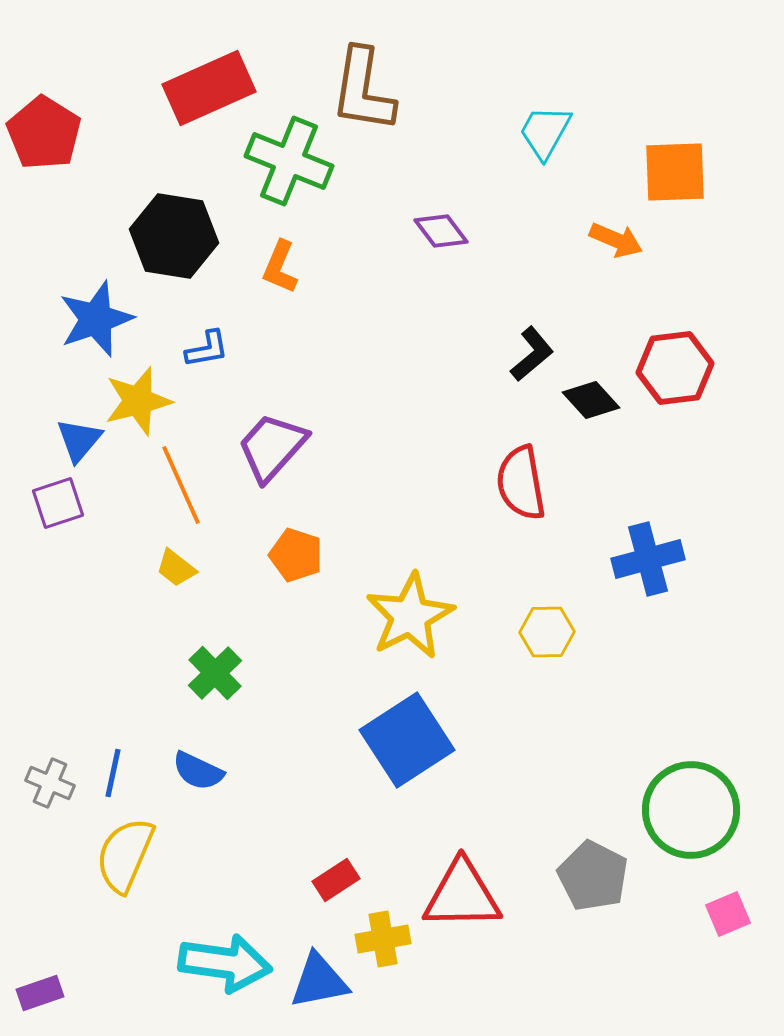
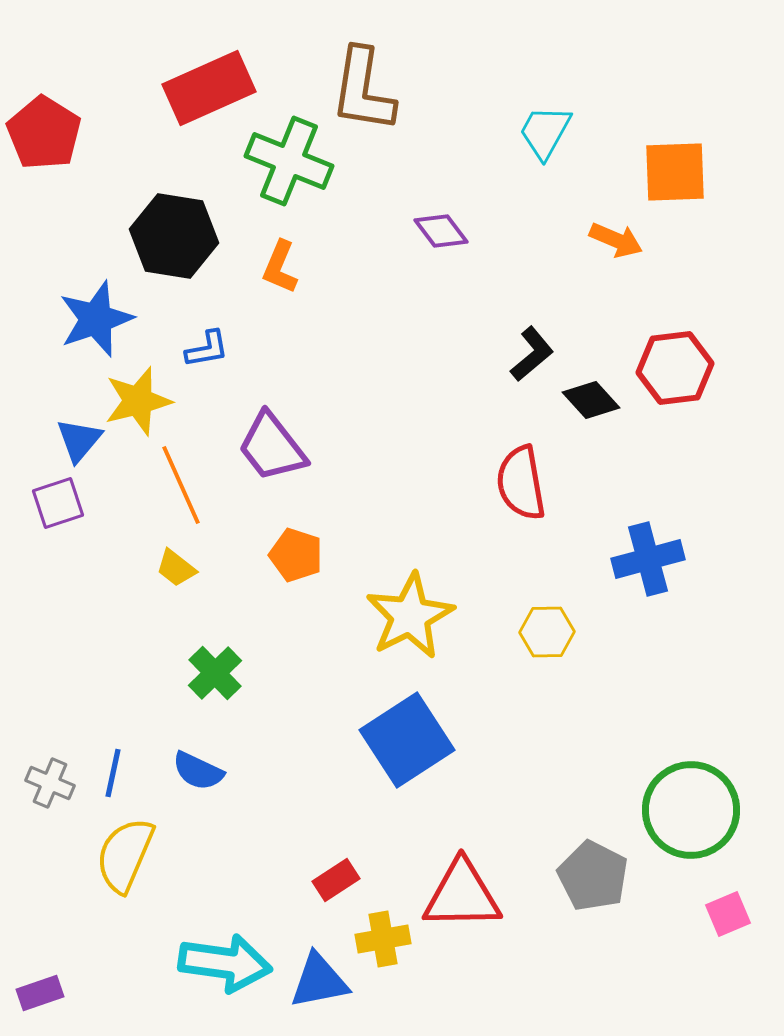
purple trapezoid at (272, 447): rotated 80 degrees counterclockwise
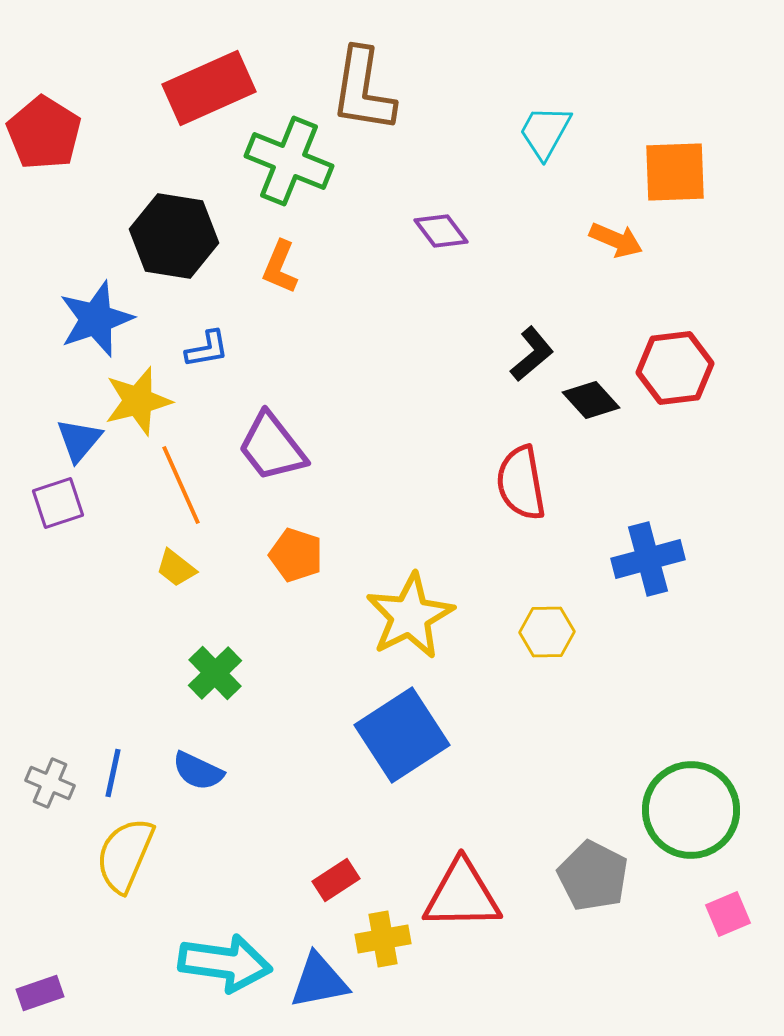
blue square at (407, 740): moved 5 px left, 5 px up
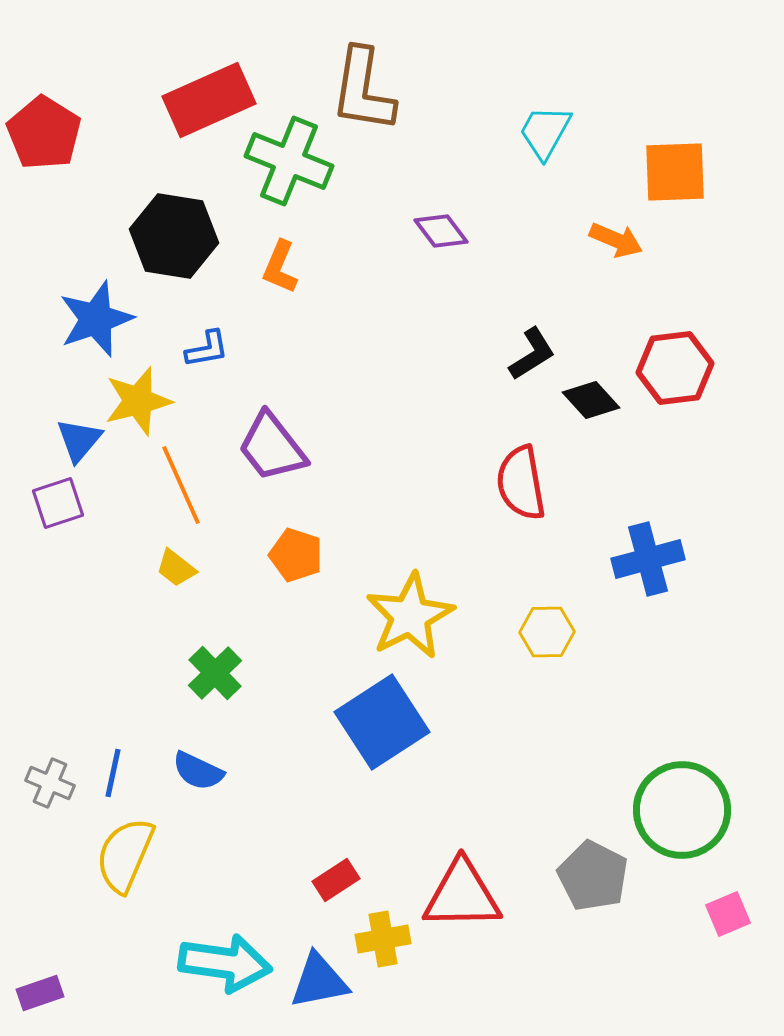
red rectangle at (209, 88): moved 12 px down
black L-shape at (532, 354): rotated 8 degrees clockwise
blue square at (402, 735): moved 20 px left, 13 px up
green circle at (691, 810): moved 9 px left
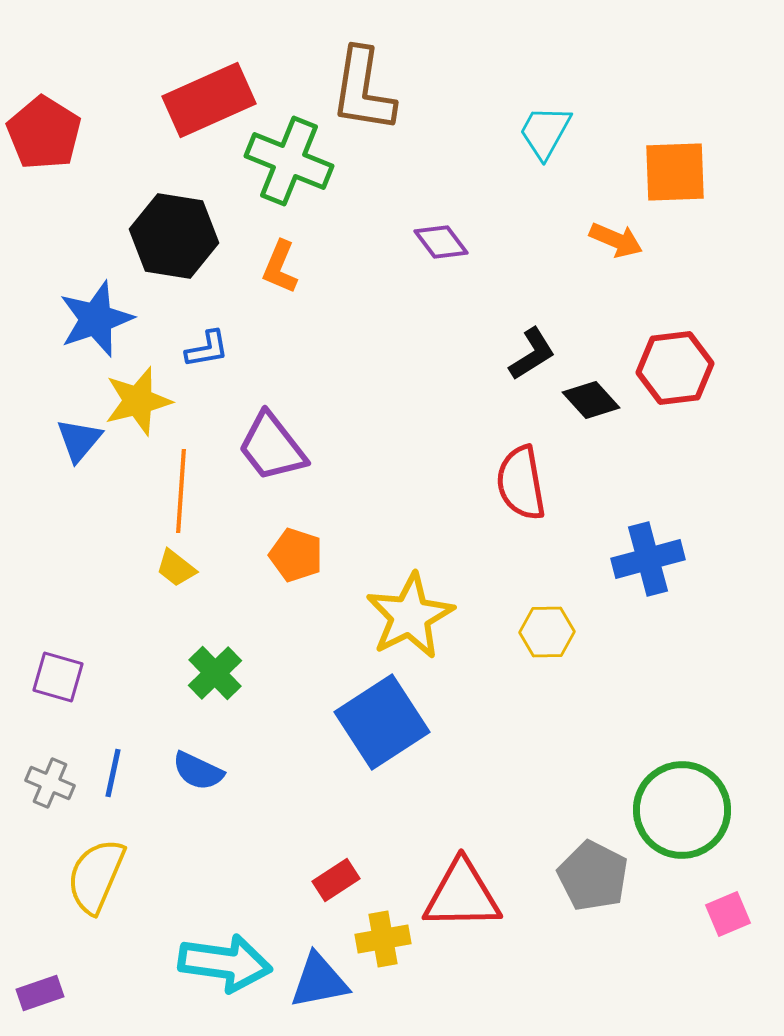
purple diamond at (441, 231): moved 11 px down
orange line at (181, 485): moved 6 px down; rotated 28 degrees clockwise
purple square at (58, 503): moved 174 px down; rotated 34 degrees clockwise
yellow semicircle at (125, 855): moved 29 px left, 21 px down
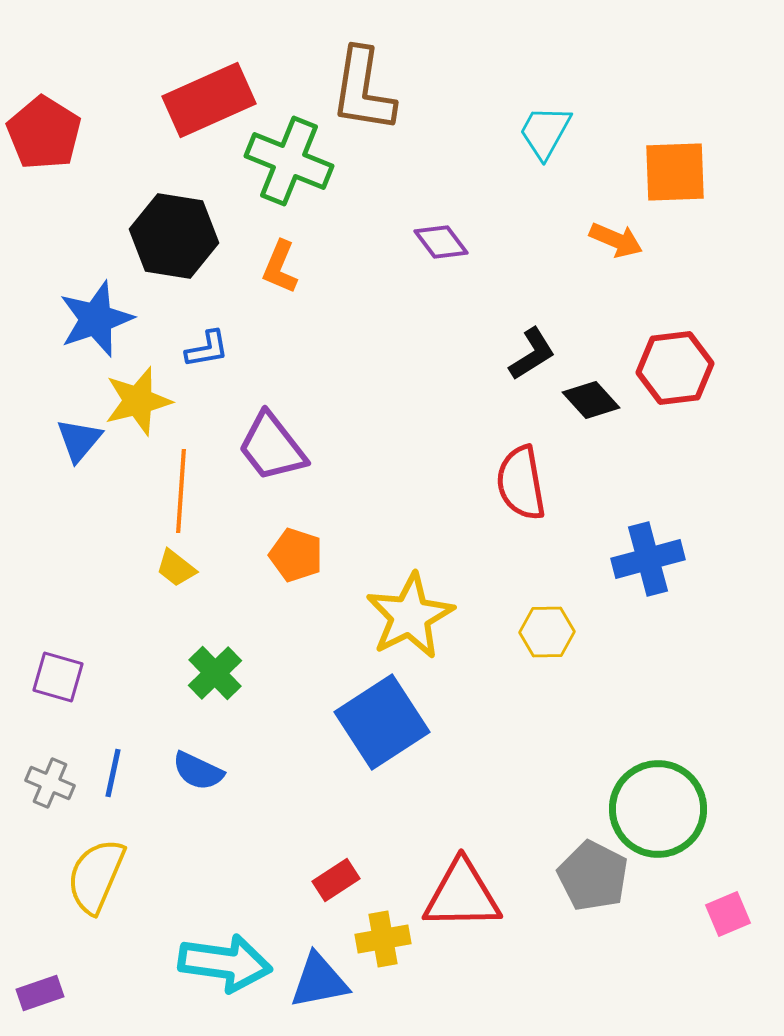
green circle at (682, 810): moved 24 px left, 1 px up
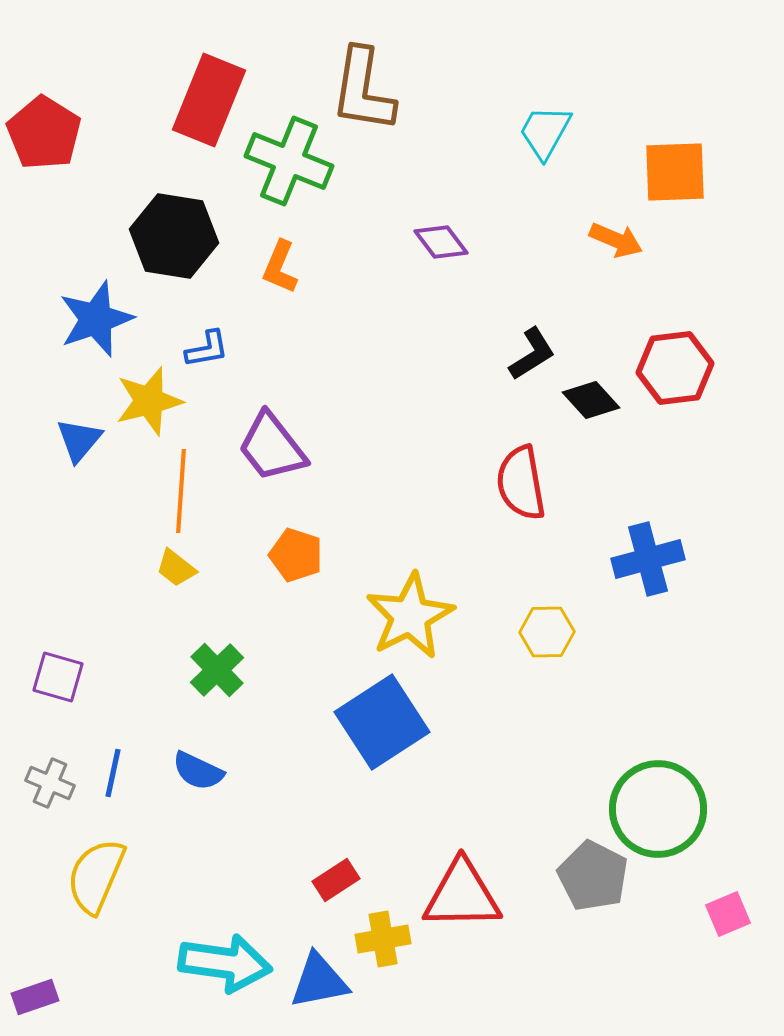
red rectangle at (209, 100): rotated 44 degrees counterclockwise
yellow star at (138, 401): moved 11 px right
green cross at (215, 673): moved 2 px right, 3 px up
purple rectangle at (40, 993): moved 5 px left, 4 px down
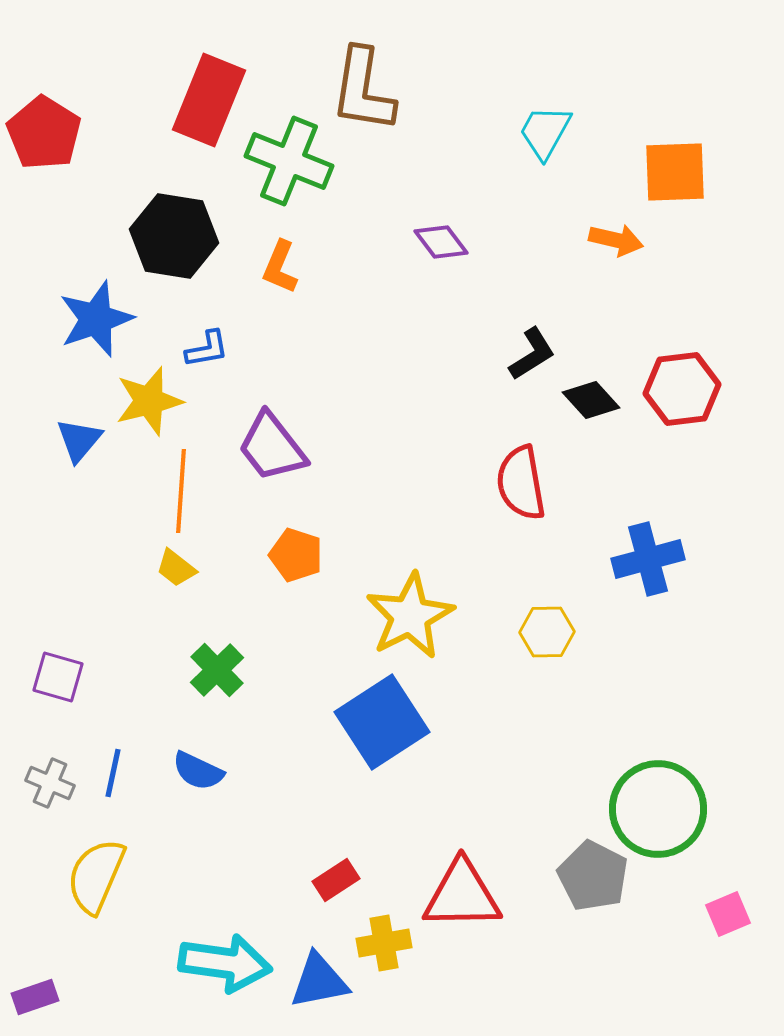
orange arrow at (616, 240): rotated 10 degrees counterclockwise
red hexagon at (675, 368): moved 7 px right, 21 px down
yellow cross at (383, 939): moved 1 px right, 4 px down
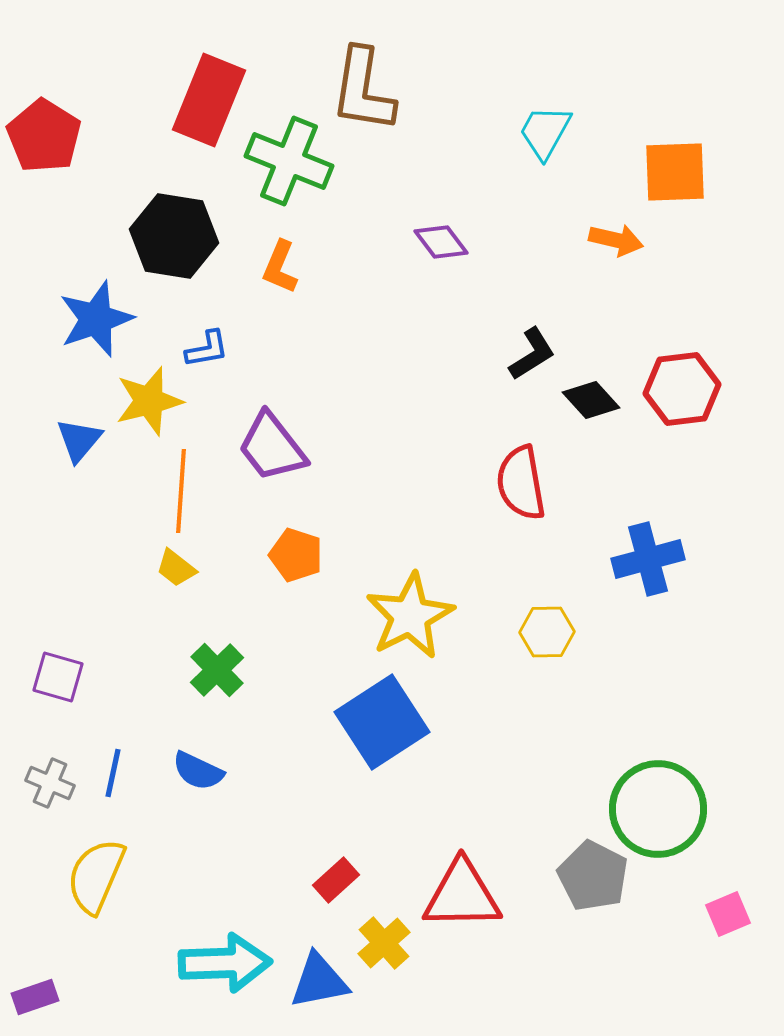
red pentagon at (44, 133): moved 3 px down
red rectangle at (336, 880): rotated 9 degrees counterclockwise
yellow cross at (384, 943): rotated 32 degrees counterclockwise
cyan arrow at (225, 963): rotated 10 degrees counterclockwise
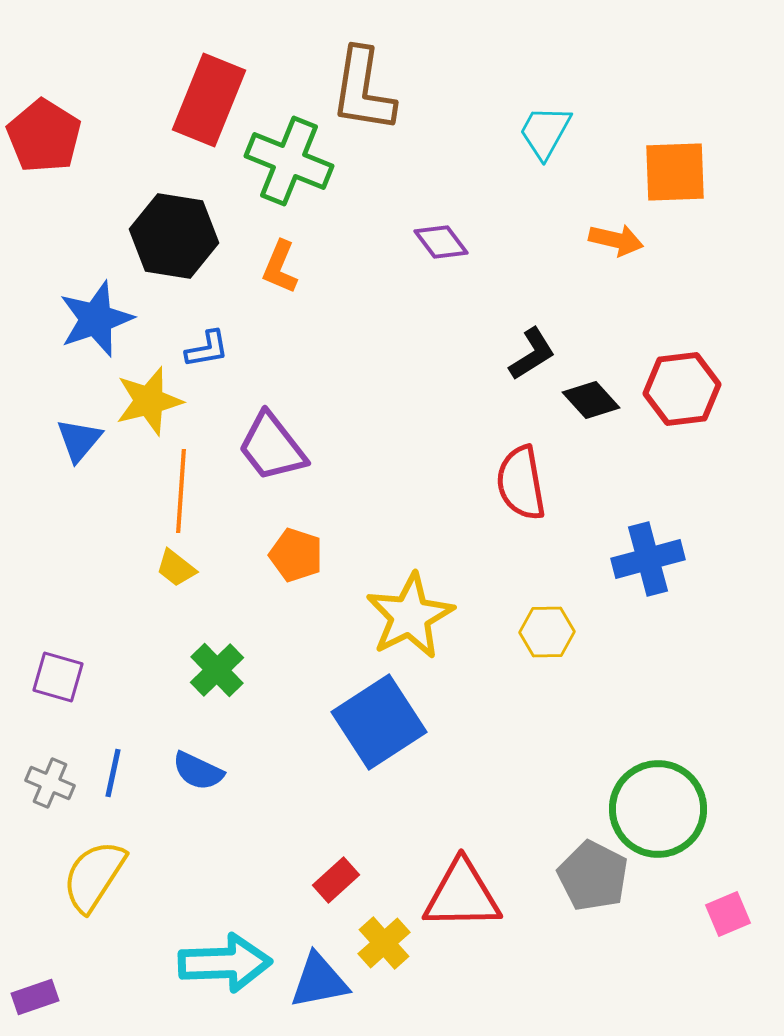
blue square at (382, 722): moved 3 px left
yellow semicircle at (96, 876): moved 2 px left; rotated 10 degrees clockwise
